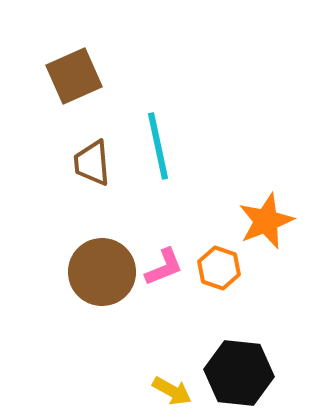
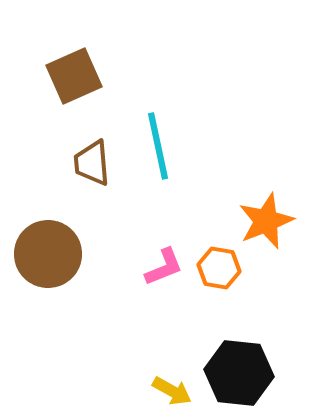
orange hexagon: rotated 9 degrees counterclockwise
brown circle: moved 54 px left, 18 px up
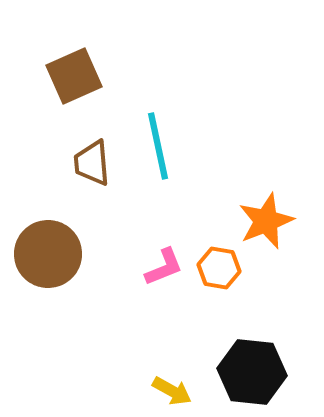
black hexagon: moved 13 px right, 1 px up
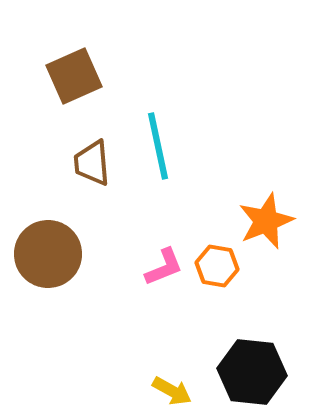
orange hexagon: moved 2 px left, 2 px up
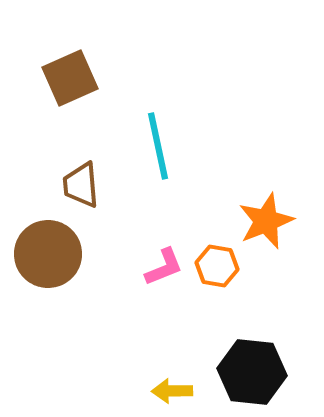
brown square: moved 4 px left, 2 px down
brown trapezoid: moved 11 px left, 22 px down
yellow arrow: rotated 150 degrees clockwise
